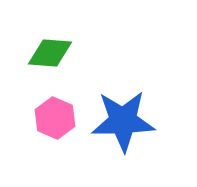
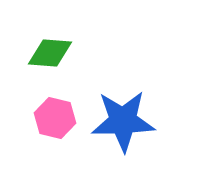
pink hexagon: rotated 9 degrees counterclockwise
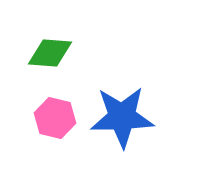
blue star: moved 1 px left, 4 px up
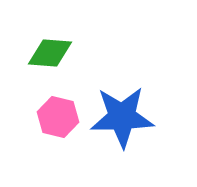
pink hexagon: moved 3 px right, 1 px up
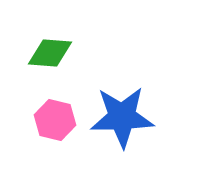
pink hexagon: moved 3 px left, 3 px down
